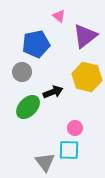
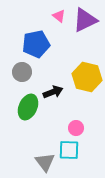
purple triangle: moved 16 px up; rotated 12 degrees clockwise
green ellipse: rotated 20 degrees counterclockwise
pink circle: moved 1 px right
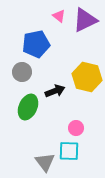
black arrow: moved 2 px right, 1 px up
cyan square: moved 1 px down
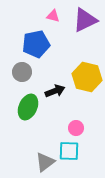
pink triangle: moved 6 px left; rotated 24 degrees counterclockwise
gray triangle: rotated 30 degrees clockwise
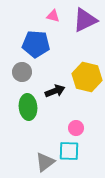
blue pentagon: rotated 16 degrees clockwise
green ellipse: rotated 30 degrees counterclockwise
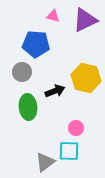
yellow hexagon: moved 1 px left, 1 px down
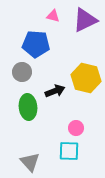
gray triangle: moved 15 px left; rotated 35 degrees counterclockwise
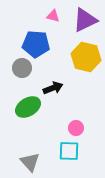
gray circle: moved 4 px up
yellow hexagon: moved 21 px up
black arrow: moved 2 px left, 3 px up
green ellipse: rotated 65 degrees clockwise
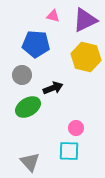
gray circle: moved 7 px down
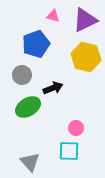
blue pentagon: rotated 24 degrees counterclockwise
